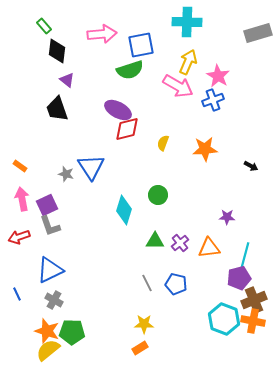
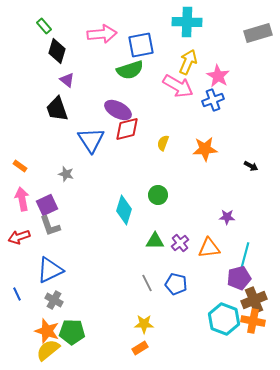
black diamond at (57, 51): rotated 10 degrees clockwise
blue triangle at (91, 167): moved 27 px up
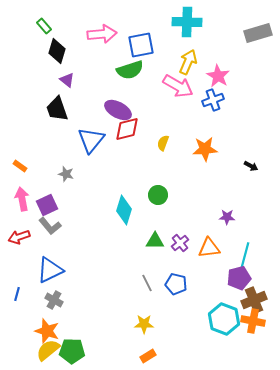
blue triangle at (91, 140): rotated 12 degrees clockwise
gray L-shape at (50, 226): rotated 20 degrees counterclockwise
blue line at (17, 294): rotated 40 degrees clockwise
green pentagon at (72, 332): moved 19 px down
orange rectangle at (140, 348): moved 8 px right, 8 px down
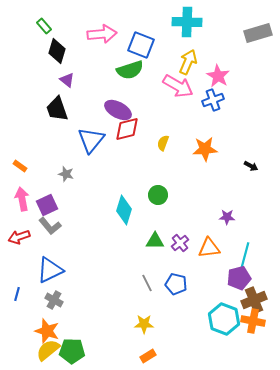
blue square at (141, 45): rotated 32 degrees clockwise
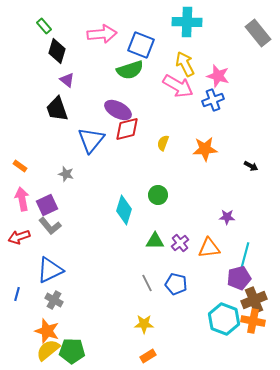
gray rectangle at (258, 33): rotated 68 degrees clockwise
yellow arrow at (188, 62): moved 3 px left, 2 px down; rotated 50 degrees counterclockwise
pink star at (218, 76): rotated 15 degrees counterclockwise
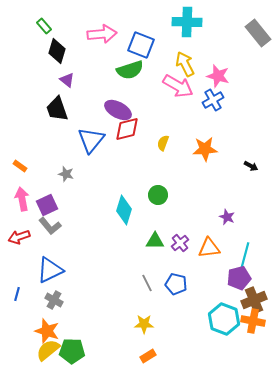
blue cross at (213, 100): rotated 10 degrees counterclockwise
purple star at (227, 217): rotated 21 degrees clockwise
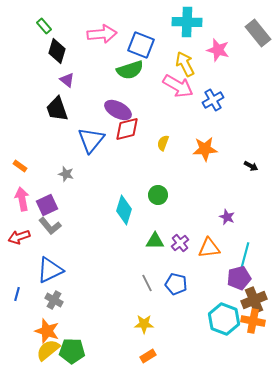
pink star at (218, 76): moved 26 px up
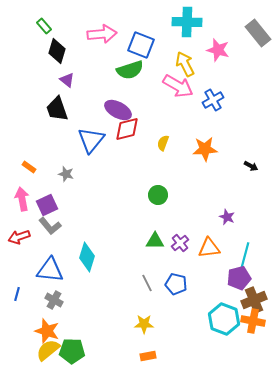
orange rectangle at (20, 166): moved 9 px right, 1 px down
cyan diamond at (124, 210): moved 37 px left, 47 px down
blue triangle at (50, 270): rotated 32 degrees clockwise
orange rectangle at (148, 356): rotated 21 degrees clockwise
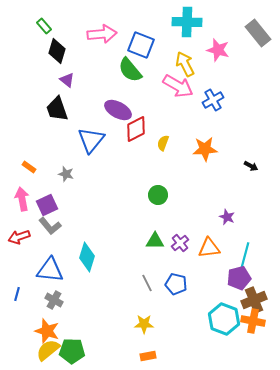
green semicircle at (130, 70): rotated 68 degrees clockwise
red diamond at (127, 129): moved 9 px right; rotated 12 degrees counterclockwise
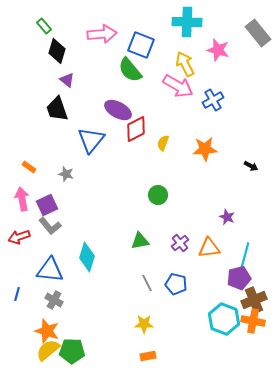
green triangle at (155, 241): moved 15 px left; rotated 12 degrees counterclockwise
